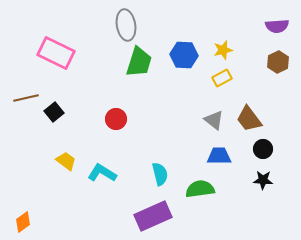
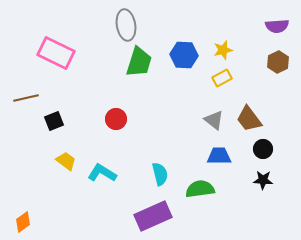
black square: moved 9 px down; rotated 18 degrees clockwise
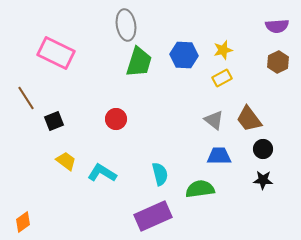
brown line: rotated 70 degrees clockwise
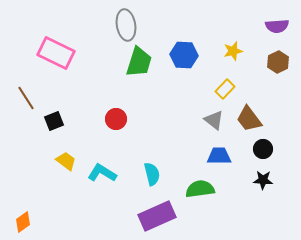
yellow star: moved 10 px right, 1 px down
yellow rectangle: moved 3 px right, 11 px down; rotated 18 degrees counterclockwise
cyan semicircle: moved 8 px left
purple rectangle: moved 4 px right
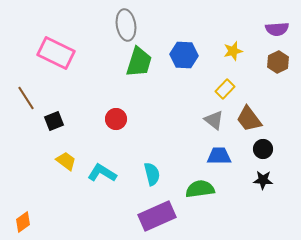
purple semicircle: moved 3 px down
